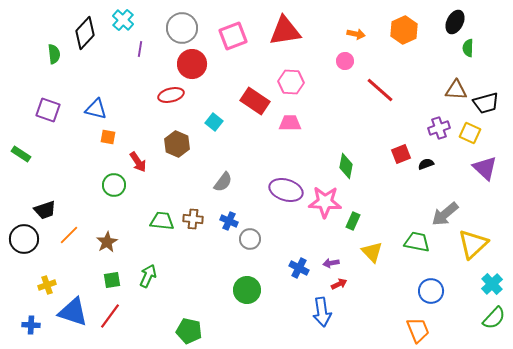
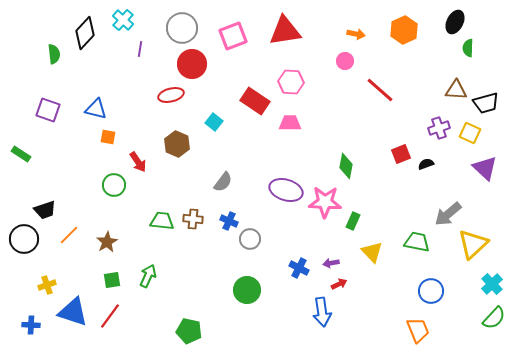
gray arrow at (445, 214): moved 3 px right
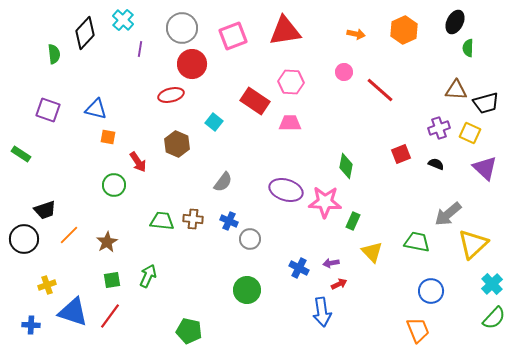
pink circle at (345, 61): moved 1 px left, 11 px down
black semicircle at (426, 164): moved 10 px right; rotated 42 degrees clockwise
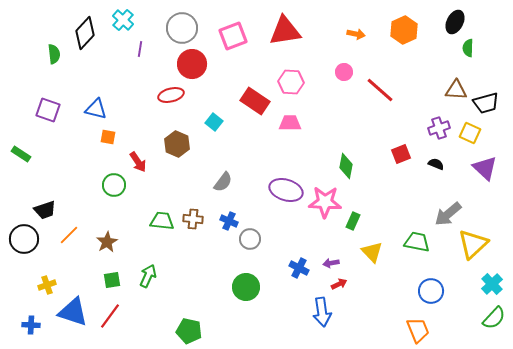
green circle at (247, 290): moved 1 px left, 3 px up
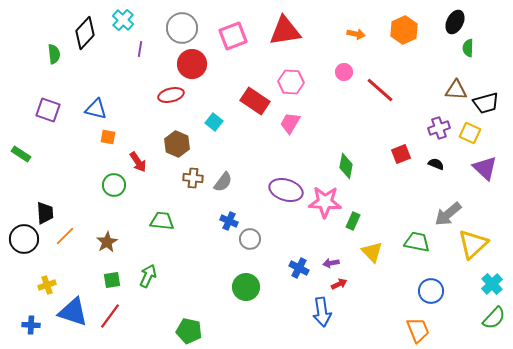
pink trapezoid at (290, 123): rotated 60 degrees counterclockwise
black trapezoid at (45, 210): moved 3 px down; rotated 75 degrees counterclockwise
brown cross at (193, 219): moved 41 px up
orange line at (69, 235): moved 4 px left, 1 px down
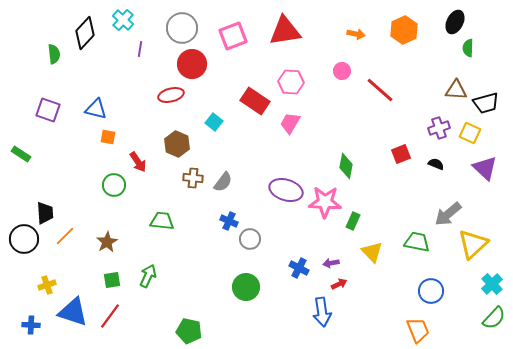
pink circle at (344, 72): moved 2 px left, 1 px up
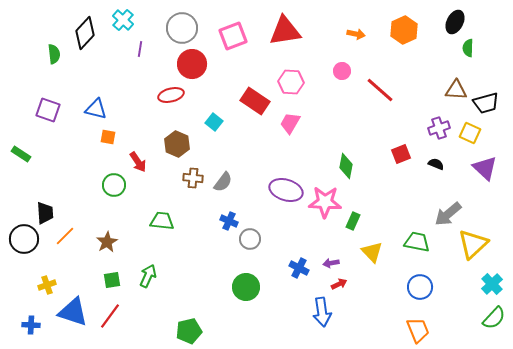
blue circle at (431, 291): moved 11 px left, 4 px up
green pentagon at (189, 331): rotated 25 degrees counterclockwise
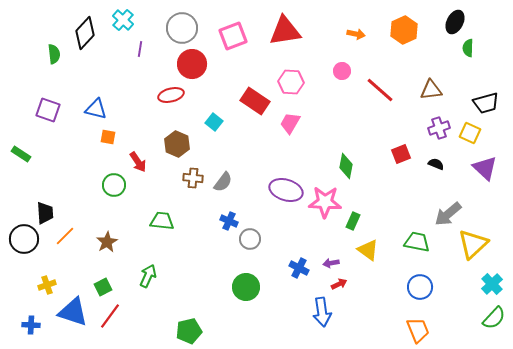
brown triangle at (456, 90): moved 25 px left; rotated 10 degrees counterclockwise
yellow triangle at (372, 252): moved 4 px left, 2 px up; rotated 10 degrees counterclockwise
green square at (112, 280): moved 9 px left, 7 px down; rotated 18 degrees counterclockwise
